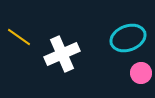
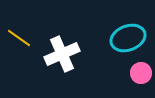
yellow line: moved 1 px down
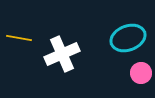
yellow line: rotated 25 degrees counterclockwise
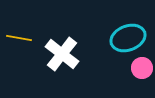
white cross: rotated 28 degrees counterclockwise
pink circle: moved 1 px right, 5 px up
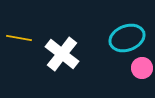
cyan ellipse: moved 1 px left
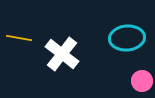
cyan ellipse: rotated 16 degrees clockwise
pink circle: moved 13 px down
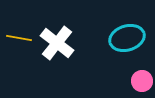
cyan ellipse: rotated 12 degrees counterclockwise
white cross: moved 5 px left, 11 px up
